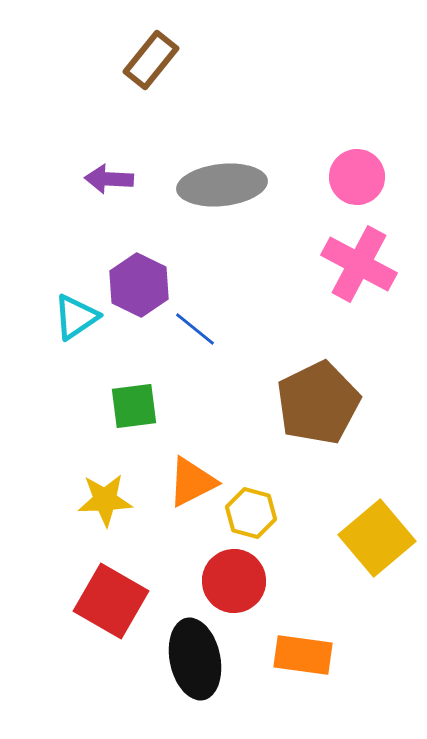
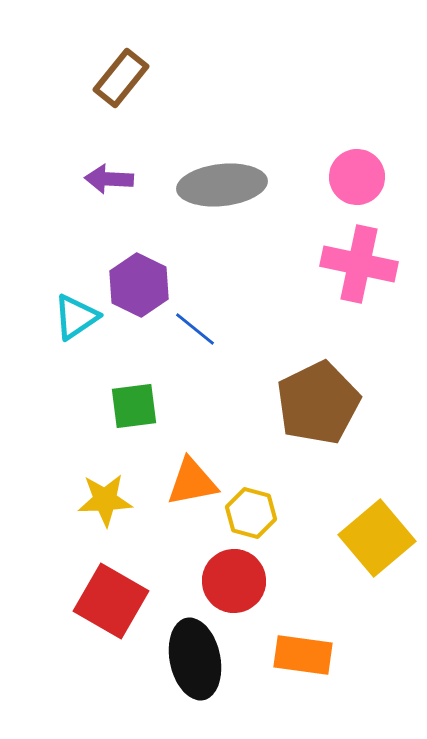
brown rectangle: moved 30 px left, 18 px down
pink cross: rotated 16 degrees counterclockwise
orange triangle: rotated 16 degrees clockwise
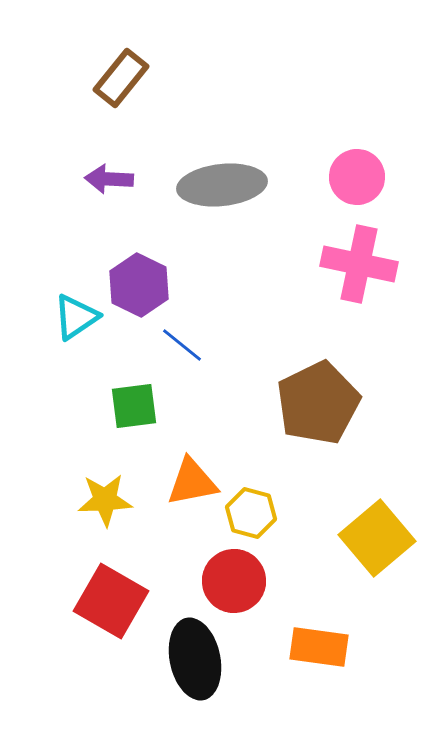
blue line: moved 13 px left, 16 px down
orange rectangle: moved 16 px right, 8 px up
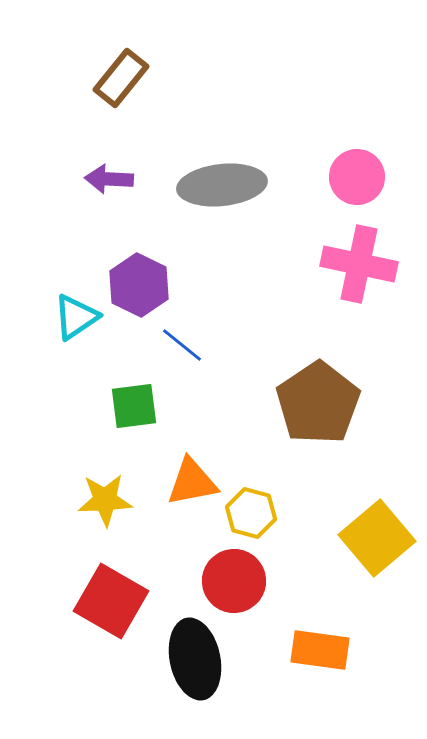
brown pentagon: rotated 8 degrees counterclockwise
orange rectangle: moved 1 px right, 3 px down
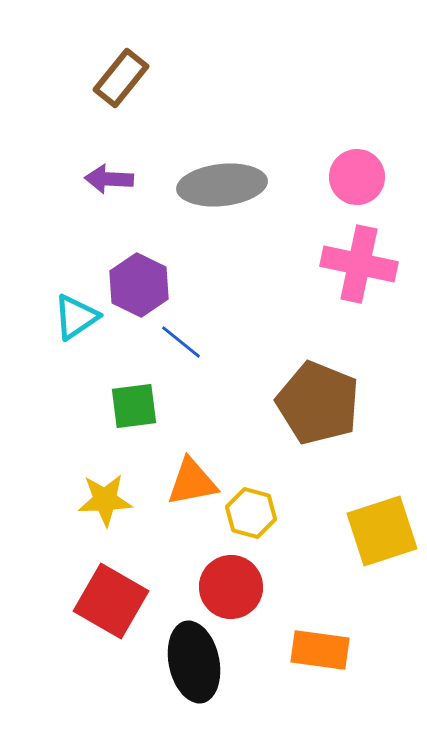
blue line: moved 1 px left, 3 px up
brown pentagon: rotated 16 degrees counterclockwise
yellow square: moved 5 px right, 7 px up; rotated 22 degrees clockwise
red circle: moved 3 px left, 6 px down
black ellipse: moved 1 px left, 3 px down
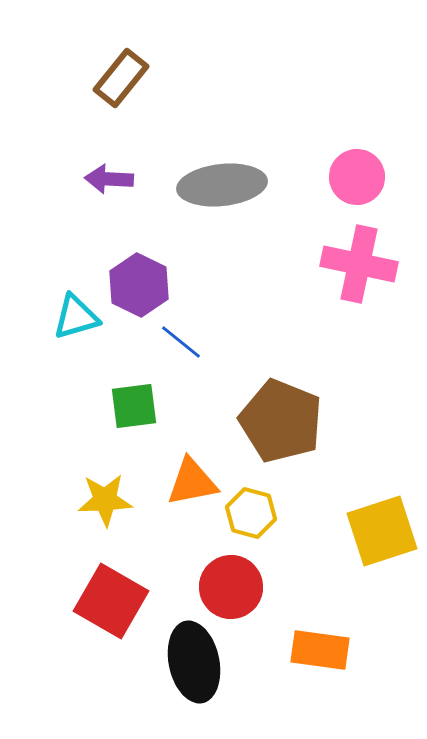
cyan triangle: rotated 18 degrees clockwise
brown pentagon: moved 37 px left, 18 px down
